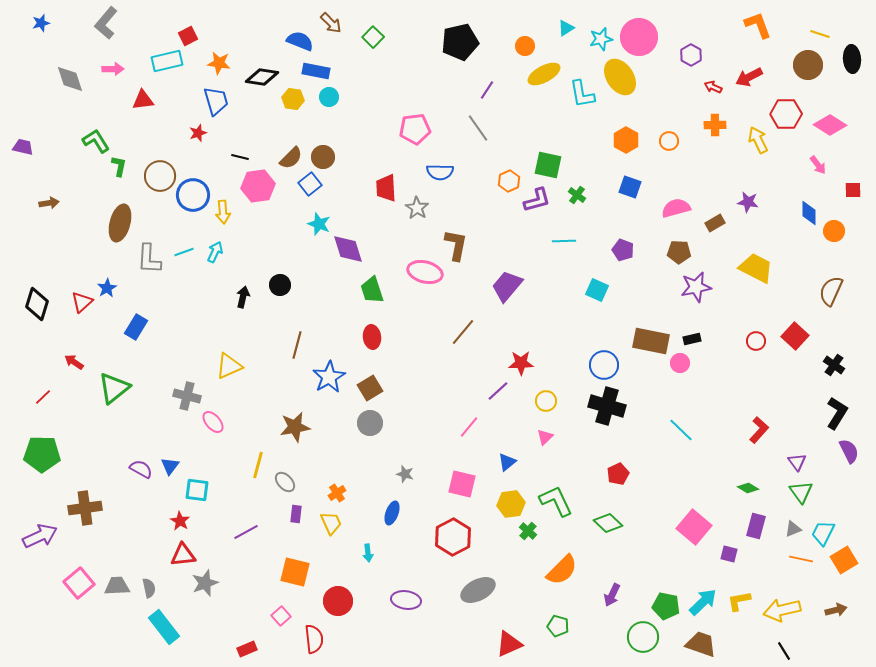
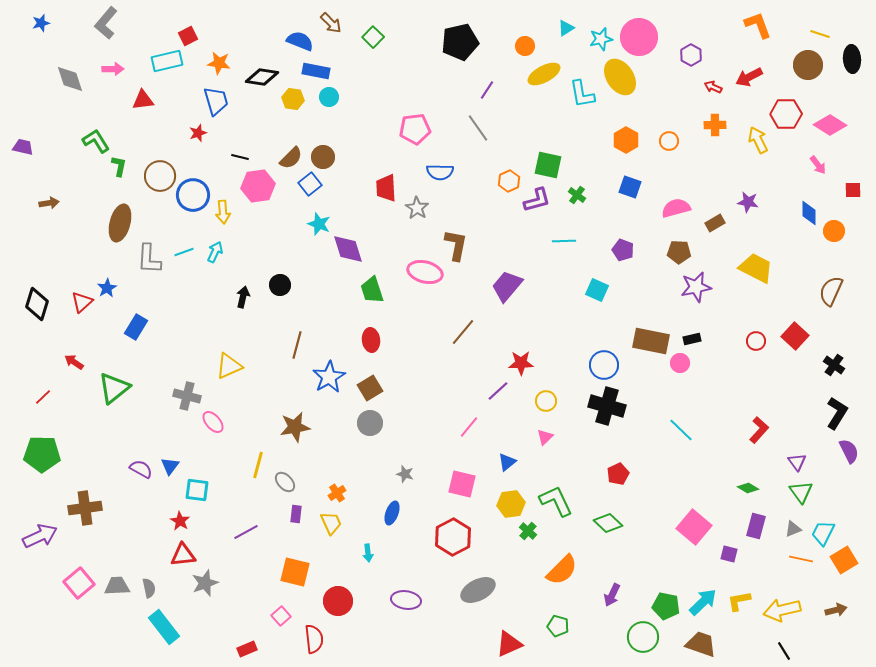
red ellipse at (372, 337): moved 1 px left, 3 px down
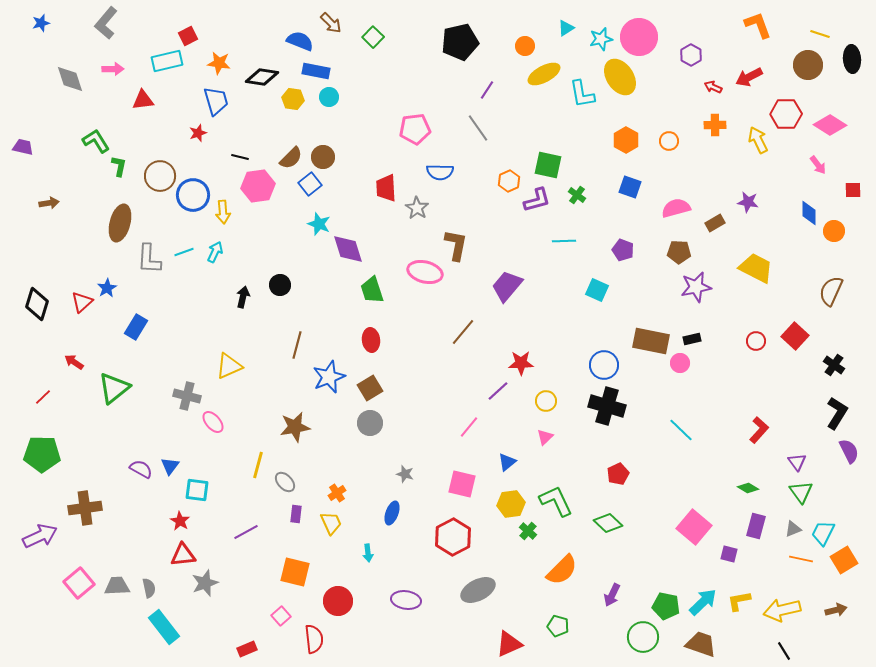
blue star at (329, 377): rotated 8 degrees clockwise
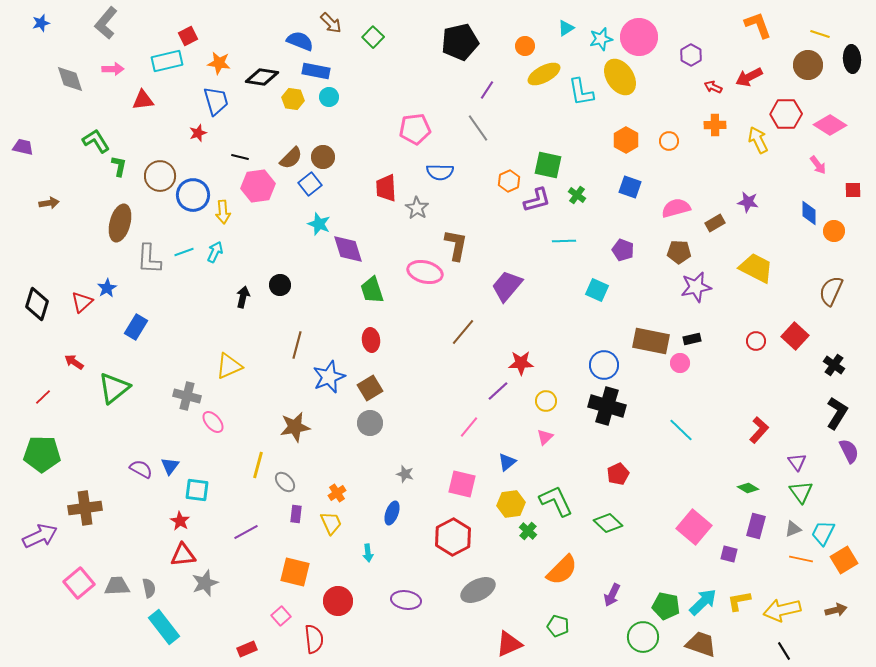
cyan L-shape at (582, 94): moved 1 px left, 2 px up
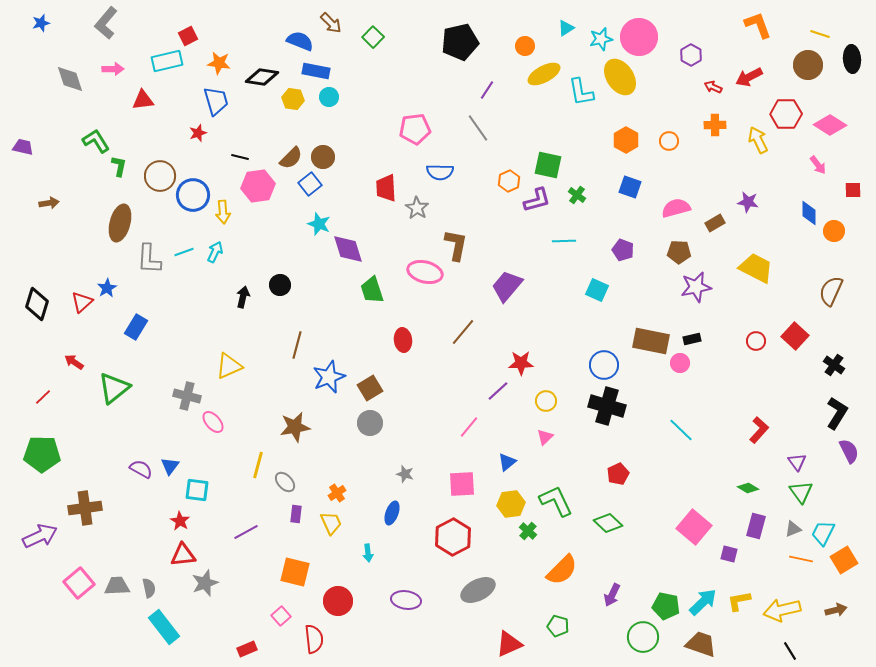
red ellipse at (371, 340): moved 32 px right
pink square at (462, 484): rotated 16 degrees counterclockwise
black line at (784, 651): moved 6 px right
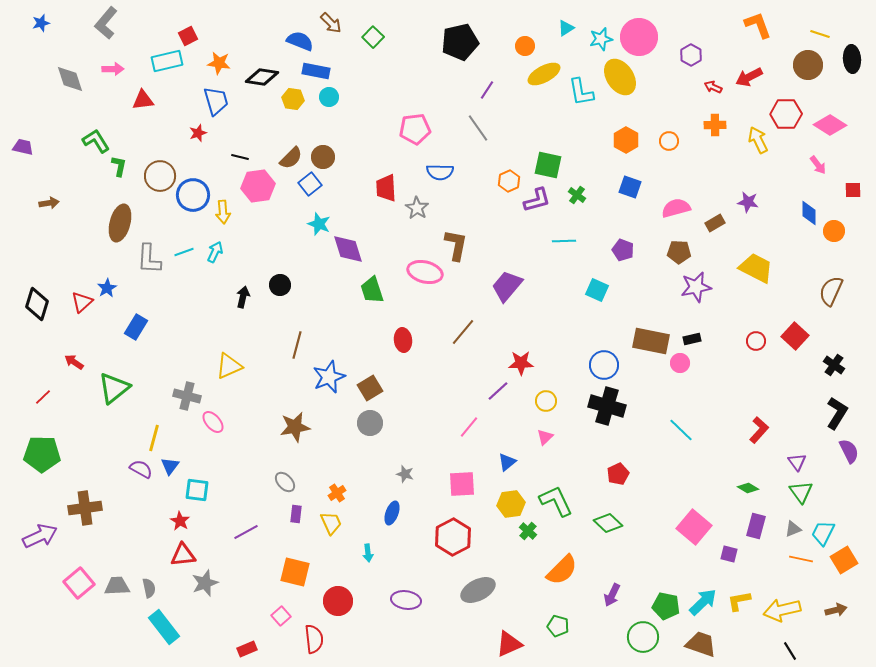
yellow line at (258, 465): moved 104 px left, 27 px up
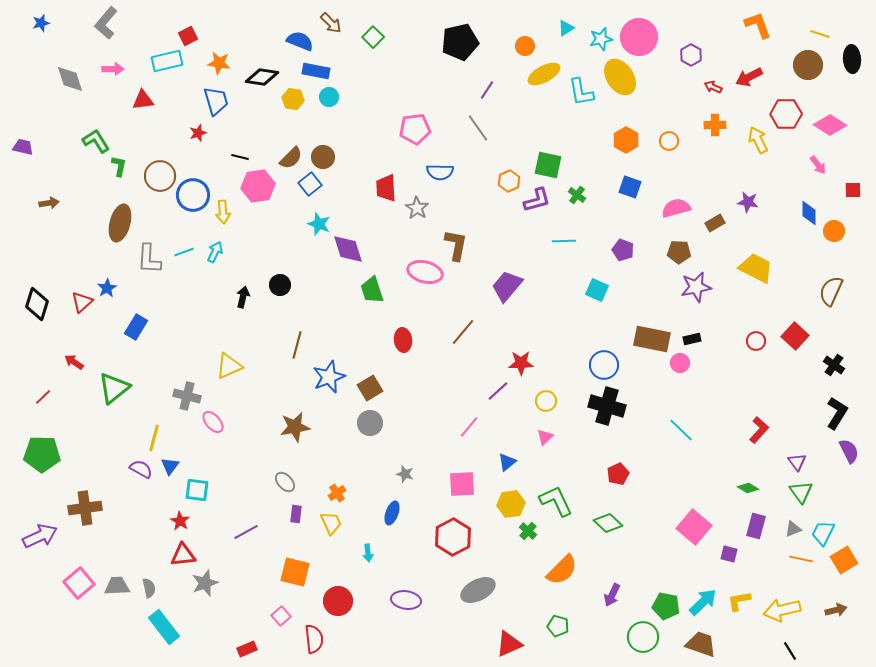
brown rectangle at (651, 341): moved 1 px right, 2 px up
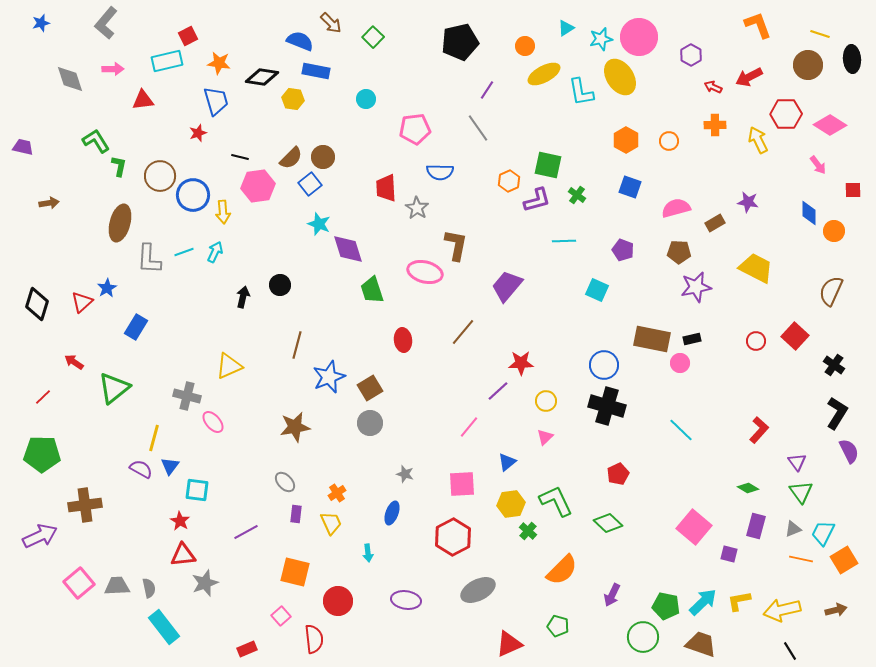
cyan circle at (329, 97): moved 37 px right, 2 px down
brown cross at (85, 508): moved 3 px up
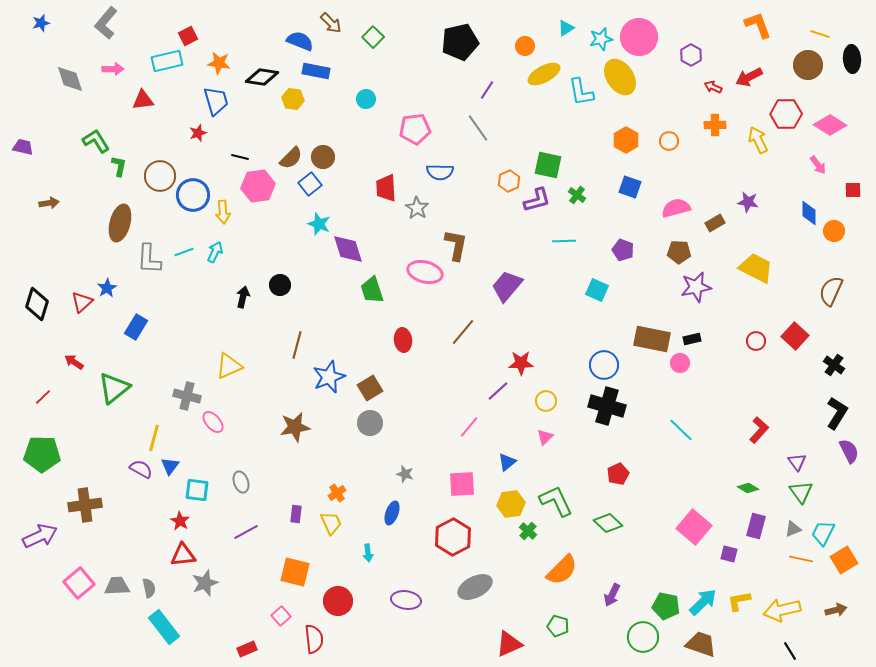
gray ellipse at (285, 482): moved 44 px left; rotated 25 degrees clockwise
gray ellipse at (478, 590): moved 3 px left, 3 px up
